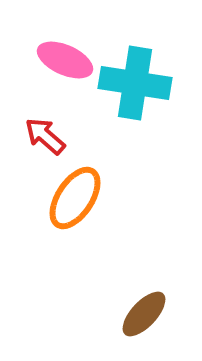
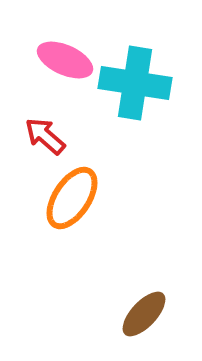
orange ellipse: moved 3 px left
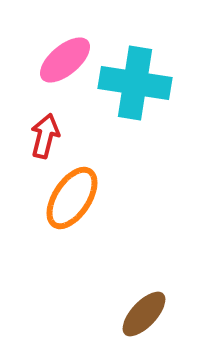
pink ellipse: rotated 64 degrees counterclockwise
red arrow: rotated 63 degrees clockwise
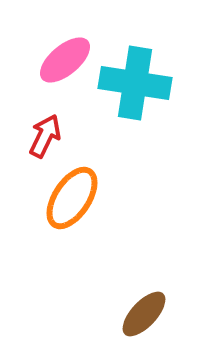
red arrow: rotated 12 degrees clockwise
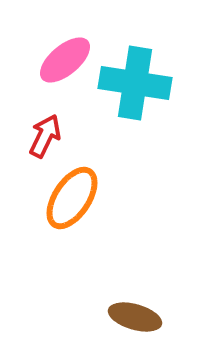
brown ellipse: moved 9 px left, 3 px down; rotated 63 degrees clockwise
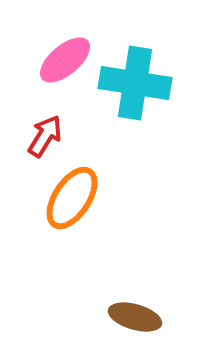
red arrow: rotated 6 degrees clockwise
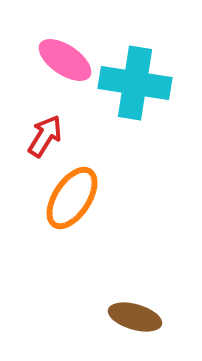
pink ellipse: rotated 74 degrees clockwise
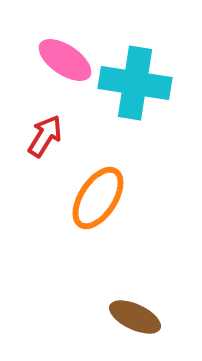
orange ellipse: moved 26 px right
brown ellipse: rotated 9 degrees clockwise
